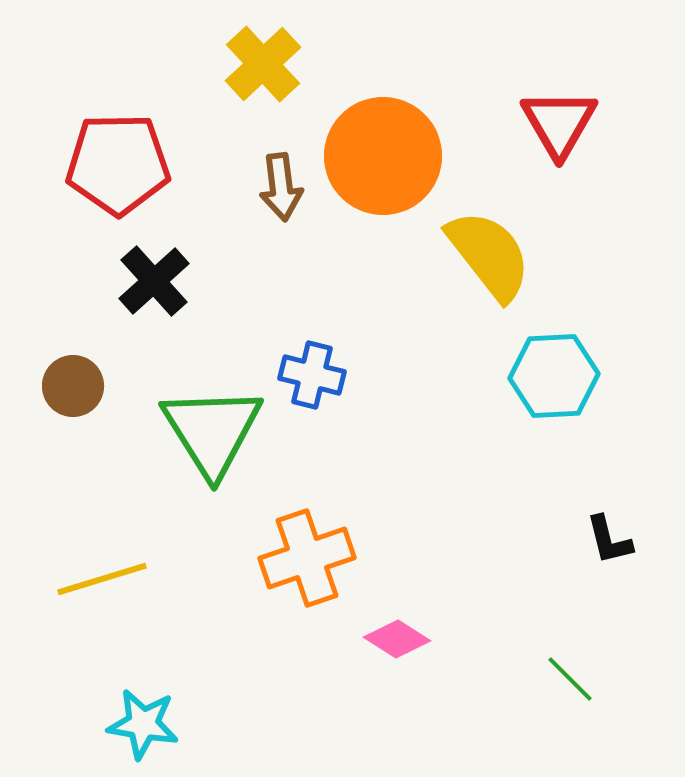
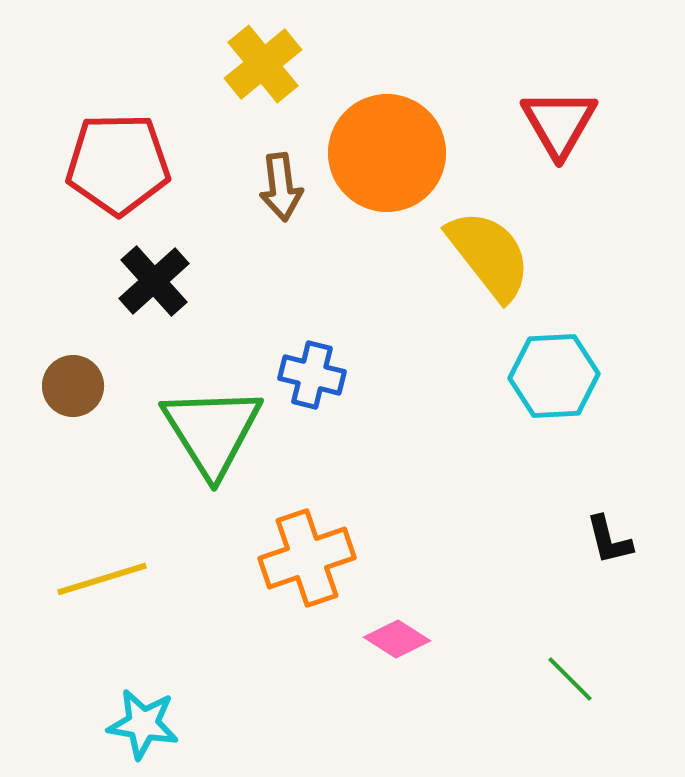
yellow cross: rotated 4 degrees clockwise
orange circle: moved 4 px right, 3 px up
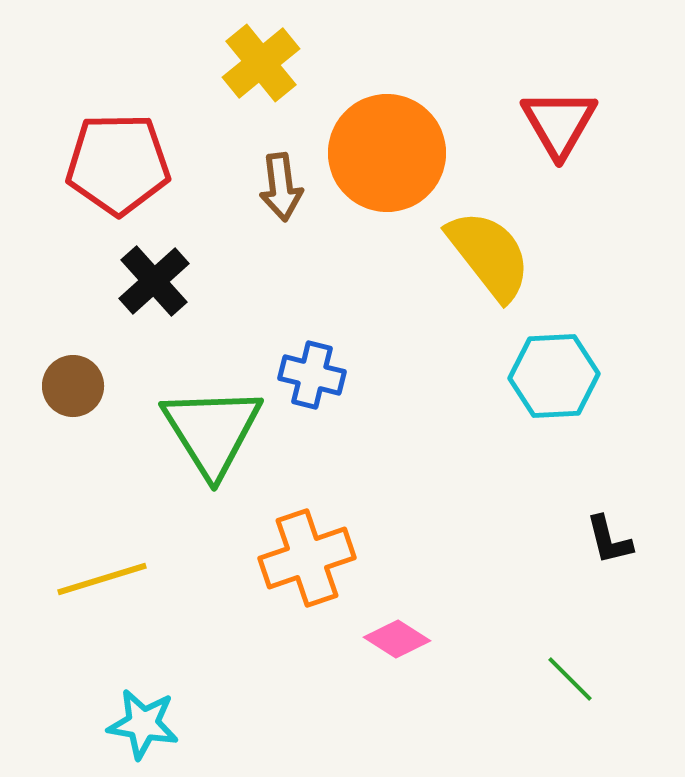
yellow cross: moved 2 px left, 1 px up
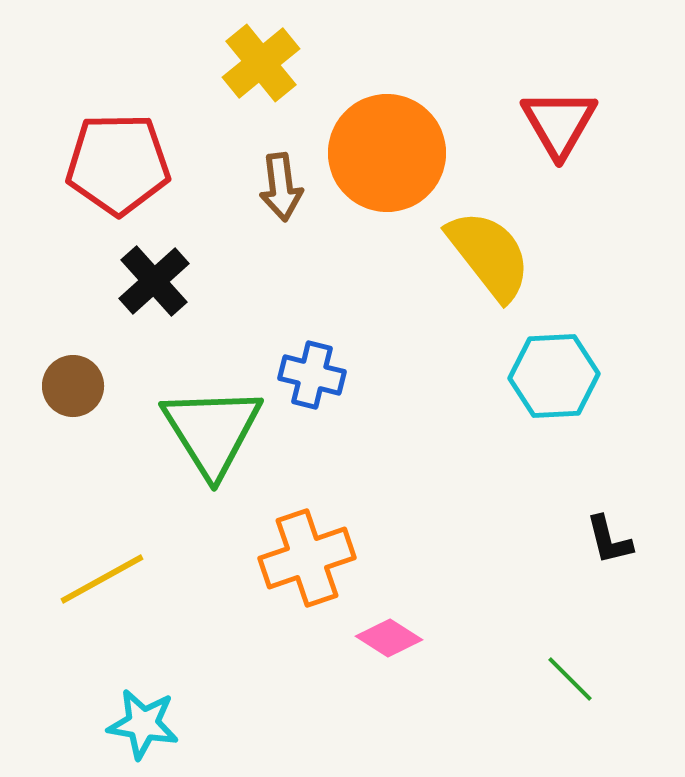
yellow line: rotated 12 degrees counterclockwise
pink diamond: moved 8 px left, 1 px up
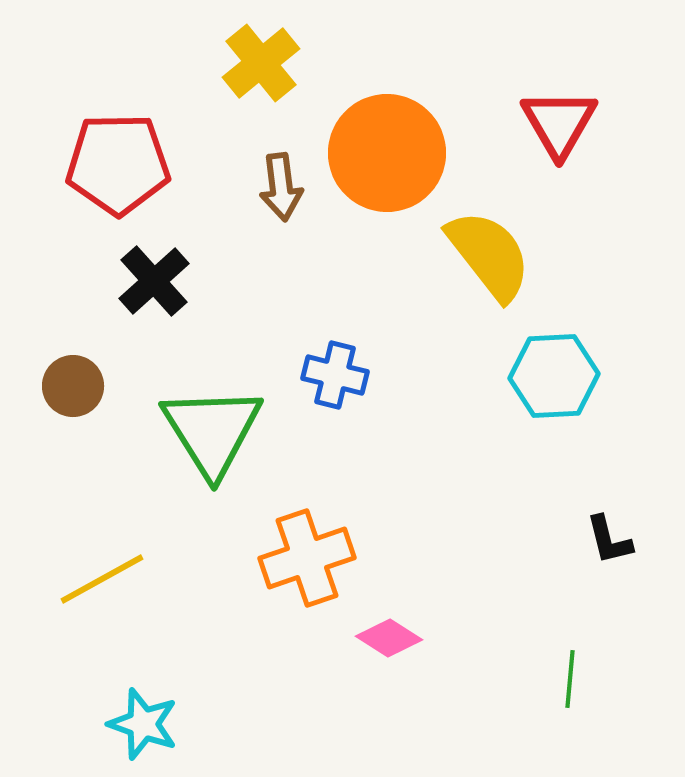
blue cross: moved 23 px right
green line: rotated 50 degrees clockwise
cyan star: rotated 10 degrees clockwise
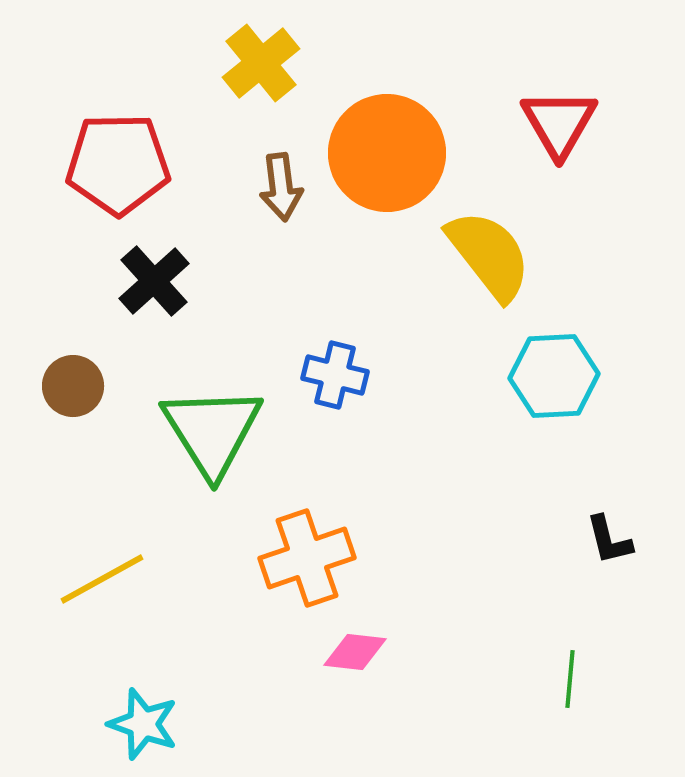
pink diamond: moved 34 px left, 14 px down; rotated 26 degrees counterclockwise
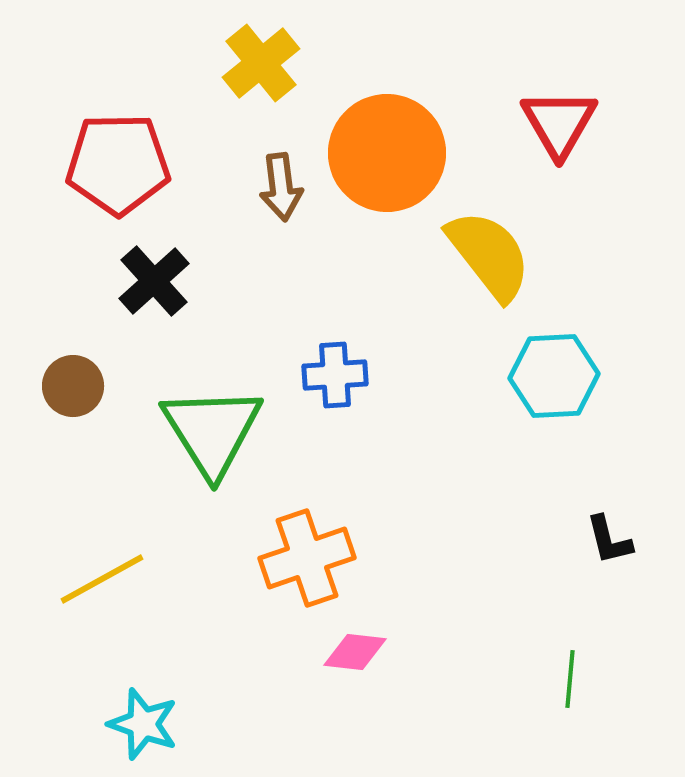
blue cross: rotated 18 degrees counterclockwise
